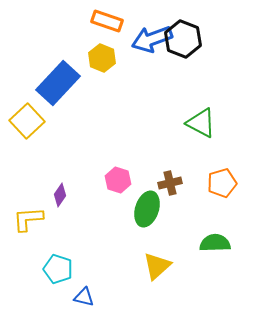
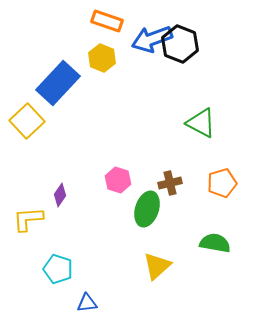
black hexagon: moved 3 px left, 5 px down
green semicircle: rotated 12 degrees clockwise
blue triangle: moved 3 px right, 6 px down; rotated 20 degrees counterclockwise
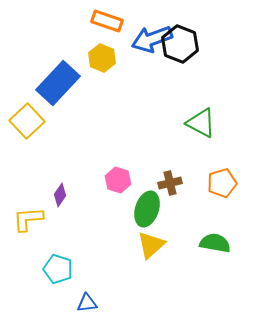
yellow triangle: moved 6 px left, 21 px up
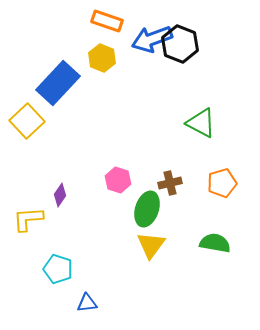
yellow triangle: rotated 12 degrees counterclockwise
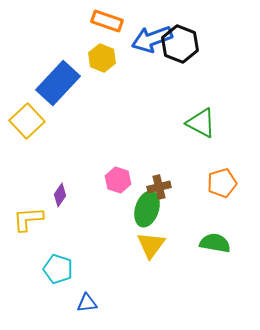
brown cross: moved 11 px left, 4 px down
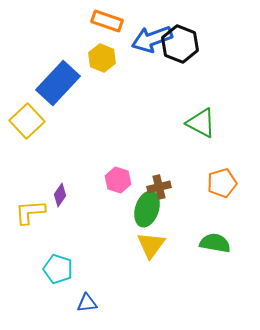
yellow L-shape: moved 2 px right, 7 px up
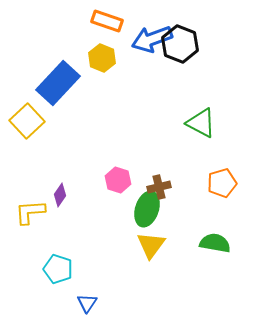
blue triangle: rotated 50 degrees counterclockwise
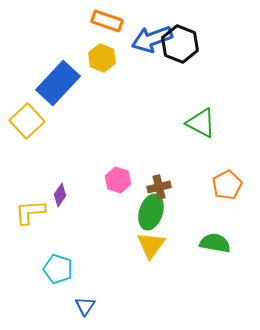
orange pentagon: moved 5 px right, 2 px down; rotated 12 degrees counterclockwise
green ellipse: moved 4 px right, 3 px down
blue triangle: moved 2 px left, 3 px down
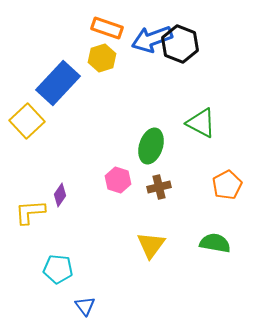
orange rectangle: moved 7 px down
yellow hexagon: rotated 20 degrees clockwise
green ellipse: moved 66 px up
cyan pentagon: rotated 12 degrees counterclockwise
blue triangle: rotated 10 degrees counterclockwise
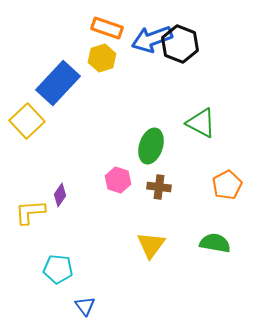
brown cross: rotated 20 degrees clockwise
